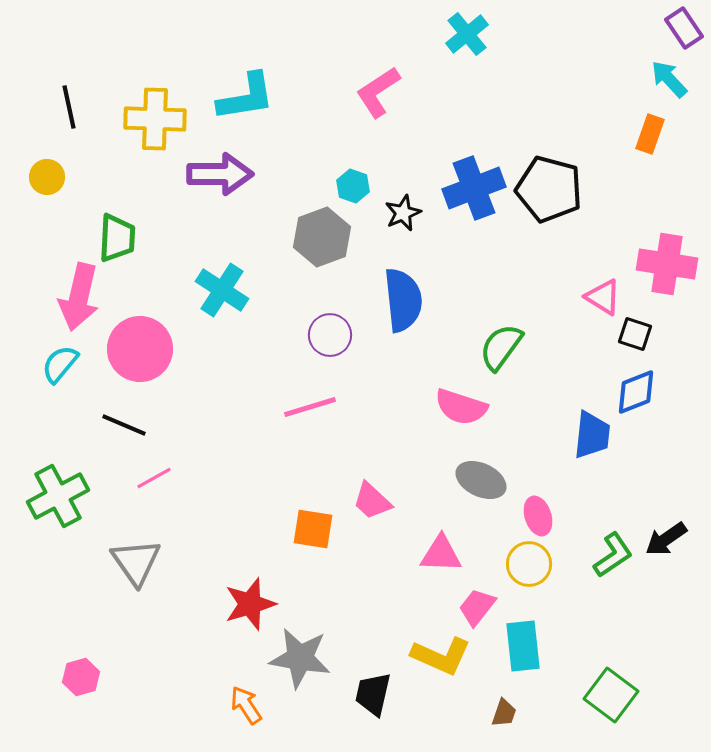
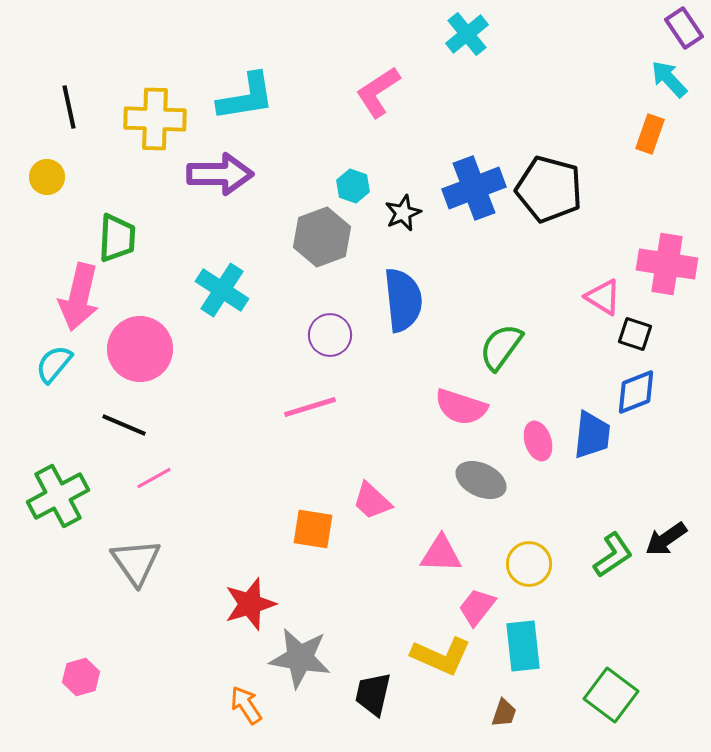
cyan semicircle at (60, 364): moved 6 px left
pink ellipse at (538, 516): moved 75 px up
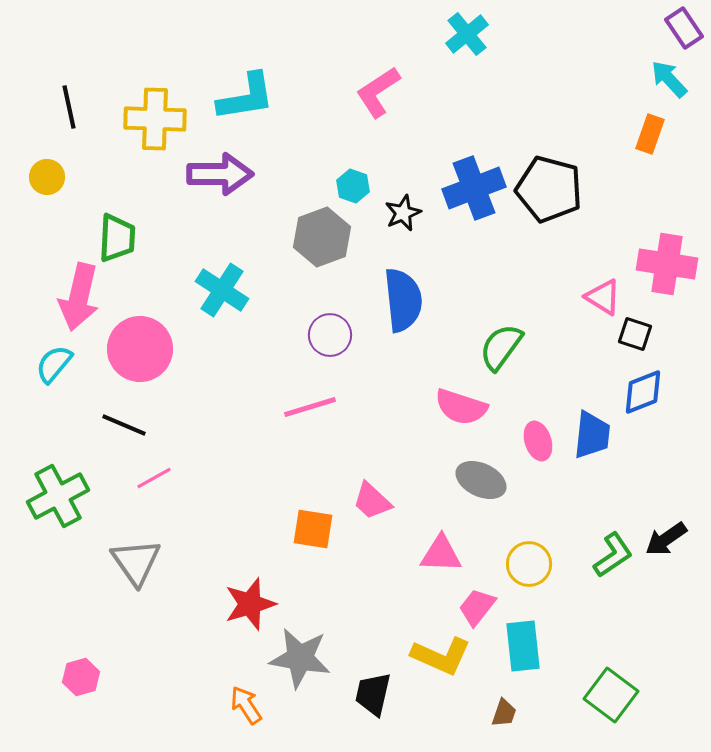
blue diamond at (636, 392): moved 7 px right
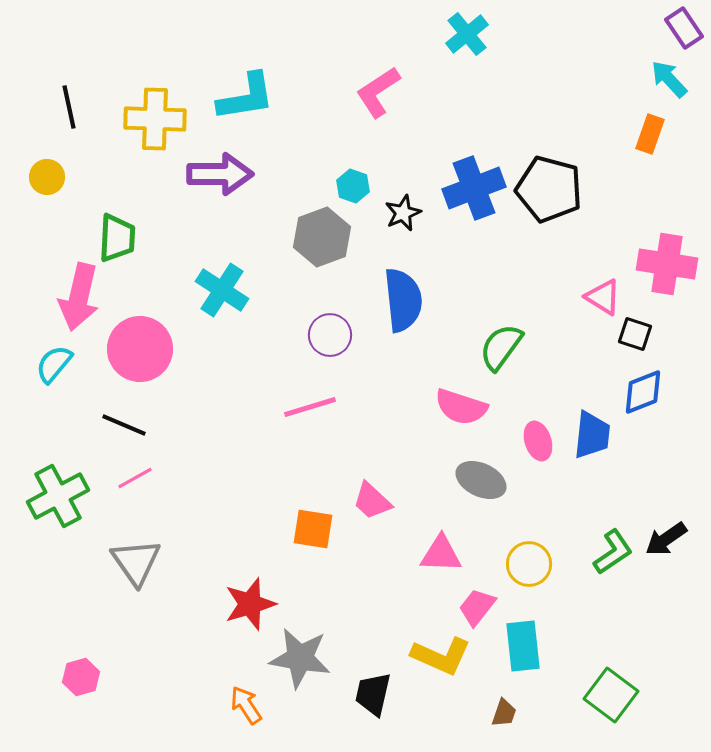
pink line at (154, 478): moved 19 px left
green L-shape at (613, 555): moved 3 px up
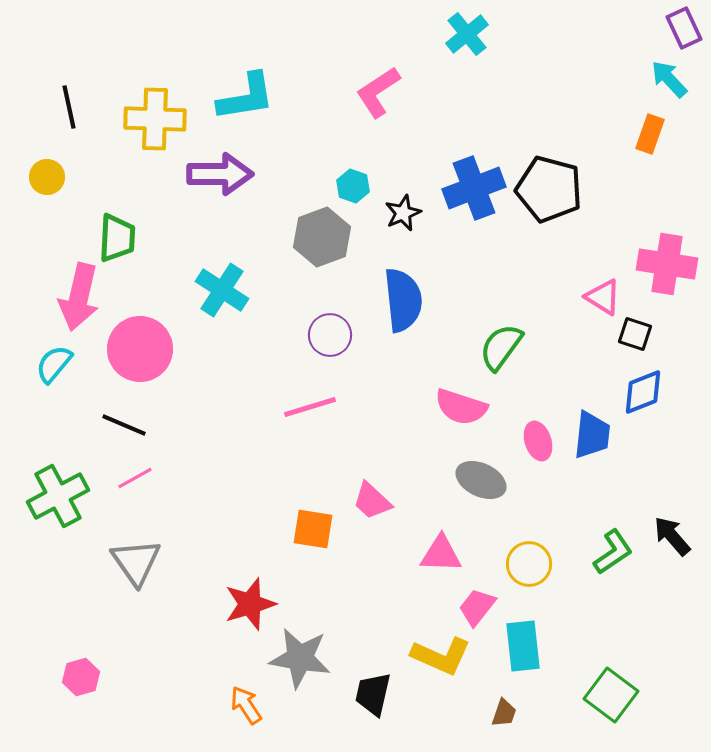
purple rectangle at (684, 28): rotated 9 degrees clockwise
black arrow at (666, 539): moved 6 px right, 3 px up; rotated 84 degrees clockwise
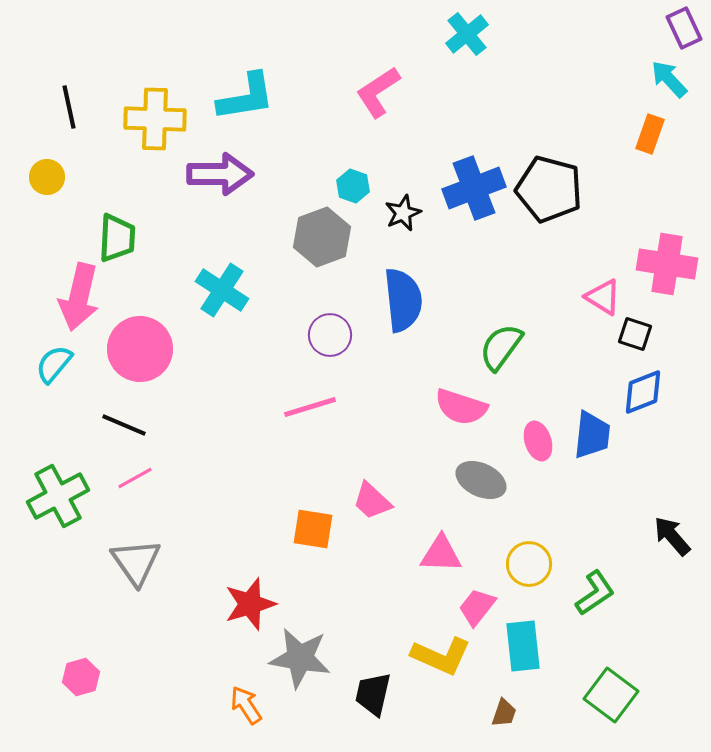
green L-shape at (613, 552): moved 18 px left, 41 px down
